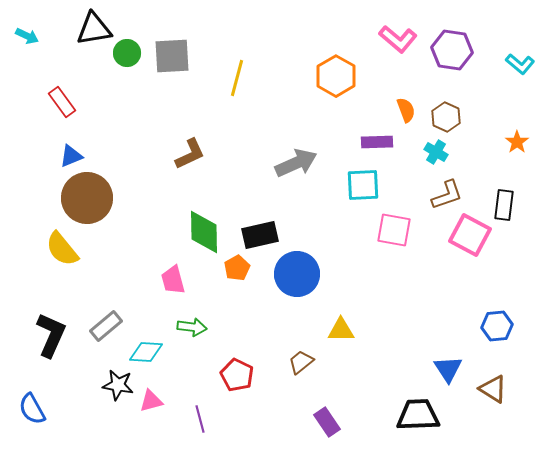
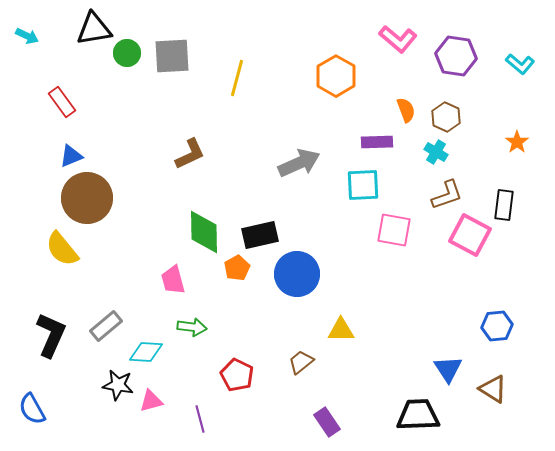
purple hexagon at (452, 50): moved 4 px right, 6 px down
gray arrow at (296, 163): moved 3 px right
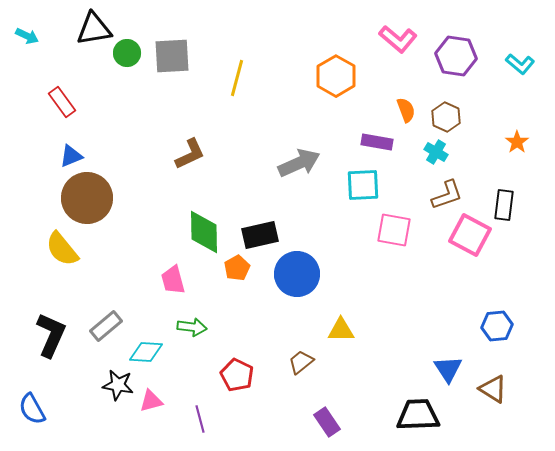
purple rectangle at (377, 142): rotated 12 degrees clockwise
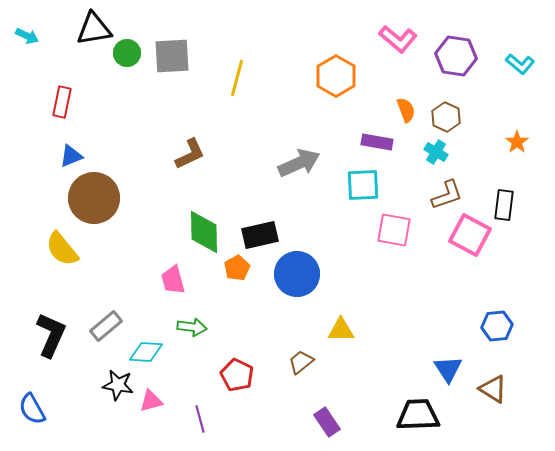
red rectangle at (62, 102): rotated 48 degrees clockwise
brown circle at (87, 198): moved 7 px right
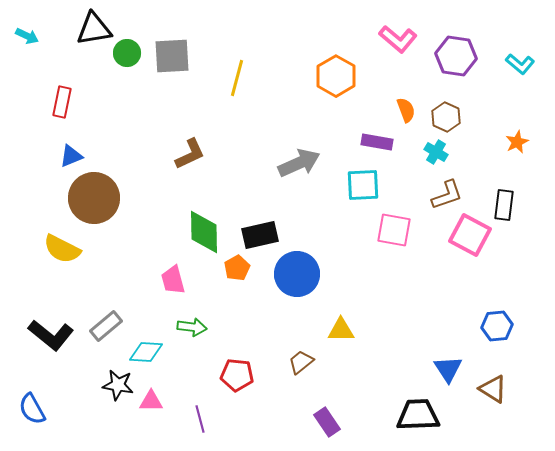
orange star at (517, 142): rotated 10 degrees clockwise
yellow semicircle at (62, 249): rotated 24 degrees counterclockwise
black L-shape at (51, 335): rotated 105 degrees clockwise
red pentagon at (237, 375): rotated 20 degrees counterclockwise
pink triangle at (151, 401): rotated 15 degrees clockwise
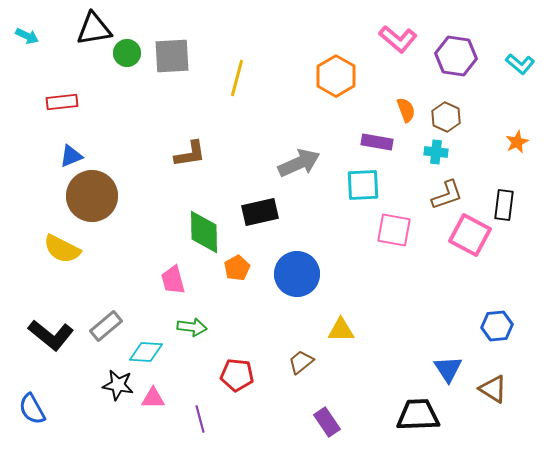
red rectangle at (62, 102): rotated 72 degrees clockwise
cyan cross at (436, 152): rotated 25 degrees counterclockwise
brown L-shape at (190, 154): rotated 16 degrees clockwise
brown circle at (94, 198): moved 2 px left, 2 px up
black rectangle at (260, 235): moved 23 px up
pink triangle at (151, 401): moved 2 px right, 3 px up
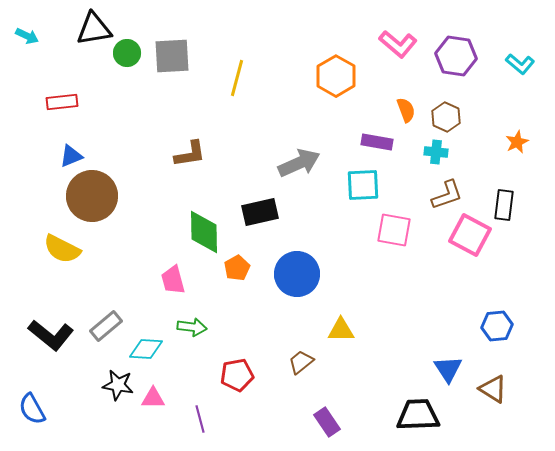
pink L-shape at (398, 39): moved 5 px down
cyan diamond at (146, 352): moved 3 px up
red pentagon at (237, 375): rotated 16 degrees counterclockwise
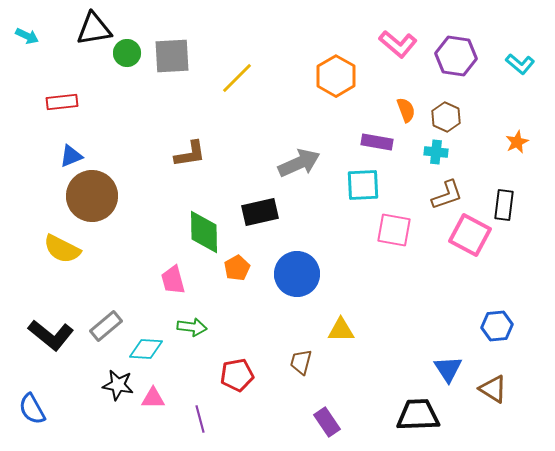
yellow line at (237, 78): rotated 30 degrees clockwise
brown trapezoid at (301, 362): rotated 36 degrees counterclockwise
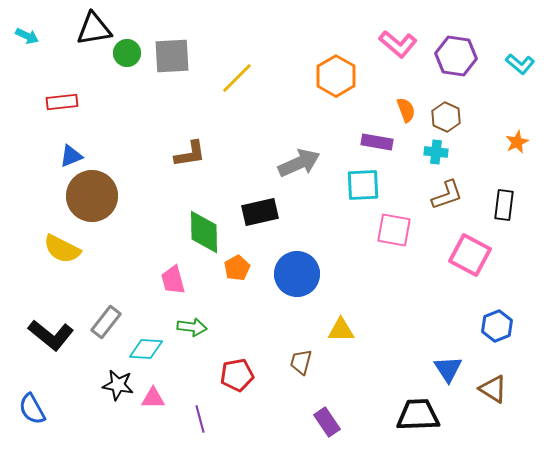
pink square at (470, 235): moved 20 px down
gray rectangle at (106, 326): moved 4 px up; rotated 12 degrees counterclockwise
blue hexagon at (497, 326): rotated 16 degrees counterclockwise
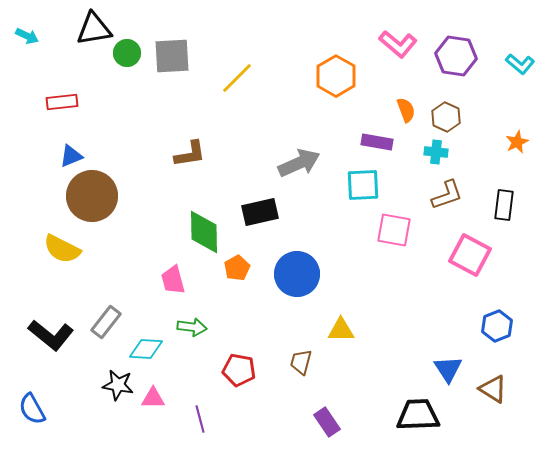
red pentagon at (237, 375): moved 2 px right, 5 px up; rotated 20 degrees clockwise
